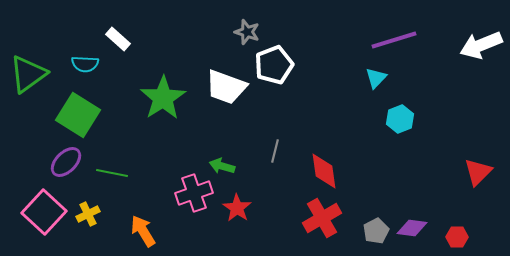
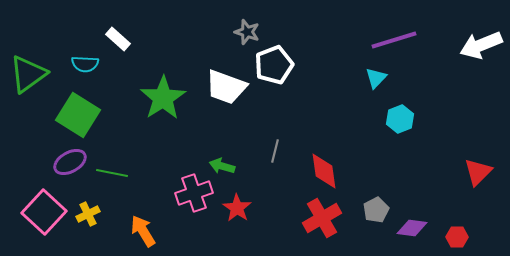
purple ellipse: moved 4 px right; rotated 16 degrees clockwise
gray pentagon: moved 21 px up
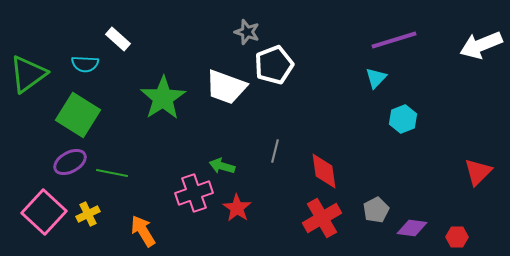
cyan hexagon: moved 3 px right
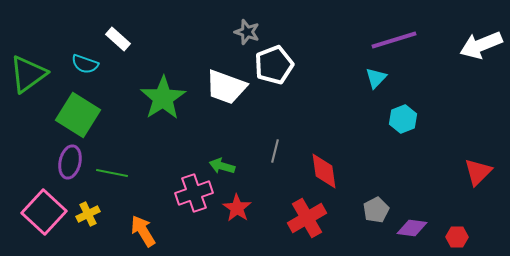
cyan semicircle: rotated 16 degrees clockwise
purple ellipse: rotated 48 degrees counterclockwise
red cross: moved 15 px left
